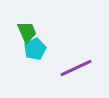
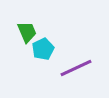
cyan pentagon: moved 8 px right
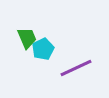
green trapezoid: moved 6 px down
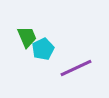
green trapezoid: moved 1 px up
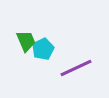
green trapezoid: moved 1 px left, 4 px down
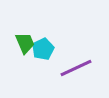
green trapezoid: moved 1 px left, 2 px down
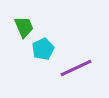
green trapezoid: moved 1 px left, 16 px up
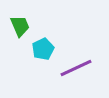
green trapezoid: moved 4 px left, 1 px up
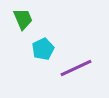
green trapezoid: moved 3 px right, 7 px up
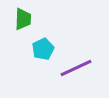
green trapezoid: rotated 25 degrees clockwise
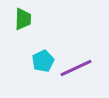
cyan pentagon: moved 12 px down
